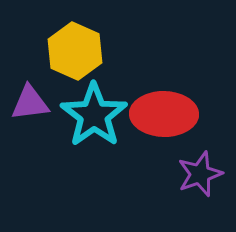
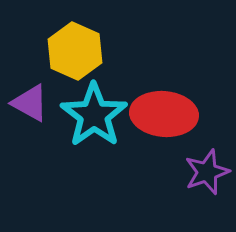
purple triangle: rotated 36 degrees clockwise
red ellipse: rotated 4 degrees clockwise
purple star: moved 7 px right, 2 px up
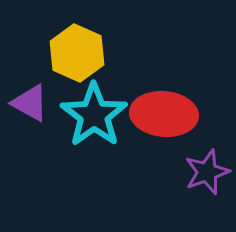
yellow hexagon: moved 2 px right, 2 px down
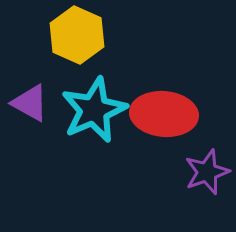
yellow hexagon: moved 18 px up
cyan star: moved 5 px up; rotated 12 degrees clockwise
